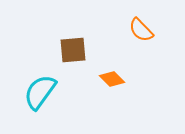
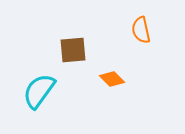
orange semicircle: rotated 32 degrees clockwise
cyan semicircle: moved 1 px left, 1 px up
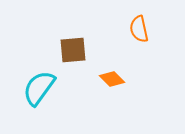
orange semicircle: moved 2 px left, 1 px up
cyan semicircle: moved 3 px up
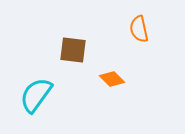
brown square: rotated 12 degrees clockwise
cyan semicircle: moved 3 px left, 7 px down
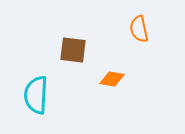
orange diamond: rotated 35 degrees counterclockwise
cyan semicircle: rotated 33 degrees counterclockwise
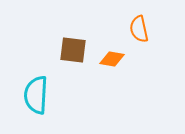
orange diamond: moved 20 px up
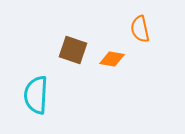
orange semicircle: moved 1 px right
brown square: rotated 12 degrees clockwise
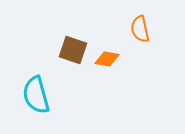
orange diamond: moved 5 px left
cyan semicircle: rotated 18 degrees counterclockwise
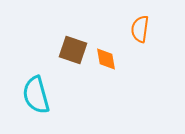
orange semicircle: rotated 20 degrees clockwise
orange diamond: moved 1 px left; rotated 70 degrees clockwise
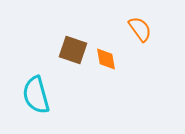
orange semicircle: rotated 136 degrees clockwise
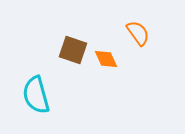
orange semicircle: moved 2 px left, 4 px down
orange diamond: rotated 15 degrees counterclockwise
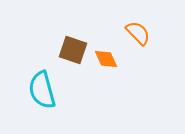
orange semicircle: rotated 8 degrees counterclockwise
cyan semicircle: moved 6 px right, 5 px up
